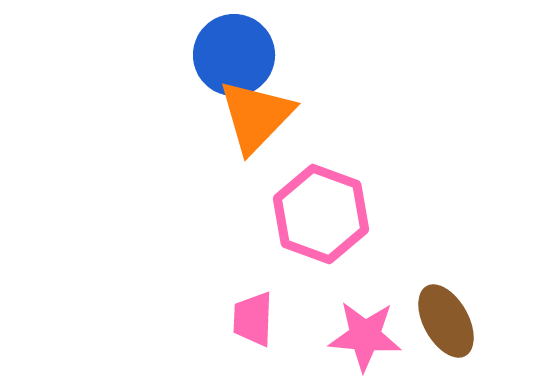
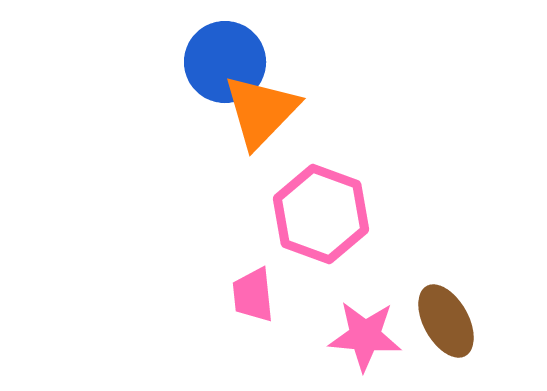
blue circle: moved 9 px left, 7 px down
orange triangle: moved 5 px right, 5 px up
pink trapezoid: moved 24 px up; rotated 8 degrees counterclockwise
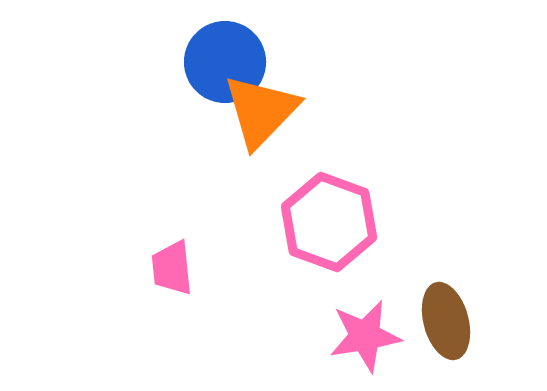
pink hexagon: moved 8 px right, 8 px down
pink trapezoid: moved 81 px left, 27 px up
brown ellipse: rotated 14 degrees clockwise
pink star: rotated 14 degrees counterclockwise
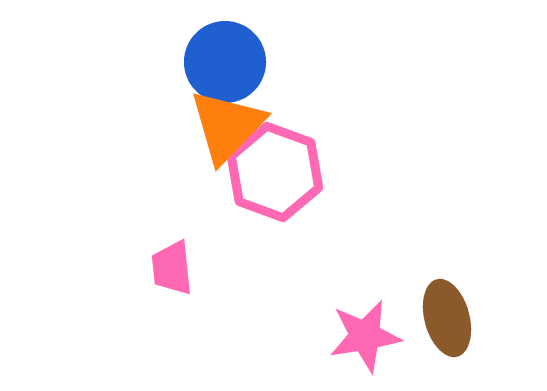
orange triangle: moved 34 px left, 15 px down
pink hexagon: moved 54 px left, 50 px up
brown ellipse: moved 1 px right, 3 px up
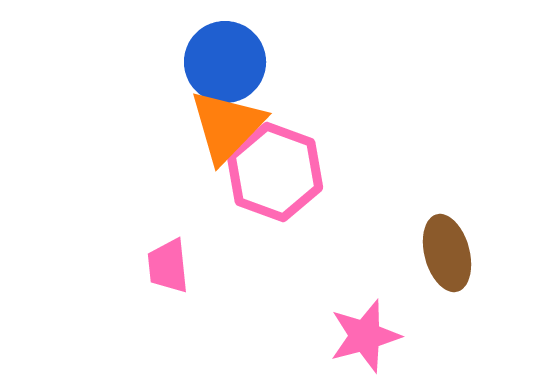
pink trapezoid: moved 4 px left, 2 px up
brown ellipse: moved 65 px up
pink star: rotated 6 degrees counterclockwise
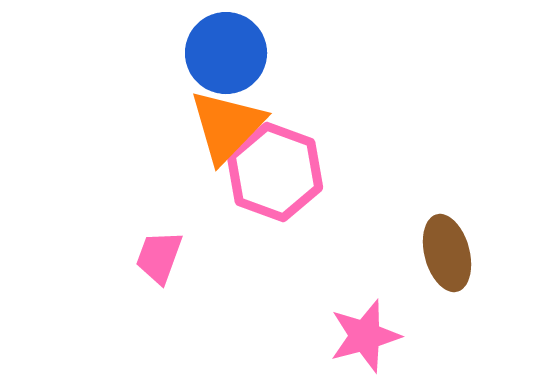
blue circle: moved 1 px right, 9 px up
pink trapezoid: moved 9 px left, 9 px up; rotated 26 degrees clockwise
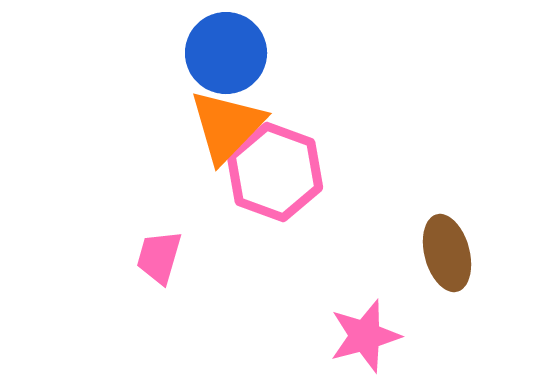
pink trapezoid: rotated 4 degrees counterclockwise
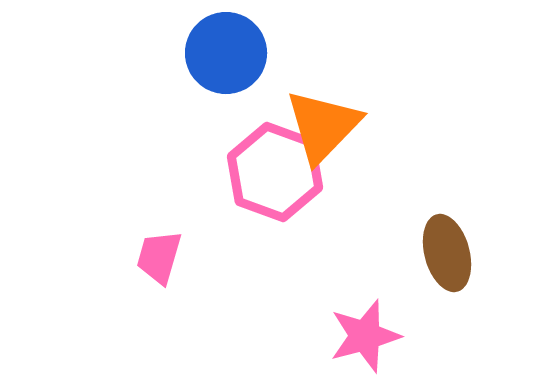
orange triangle: moved 96 px right
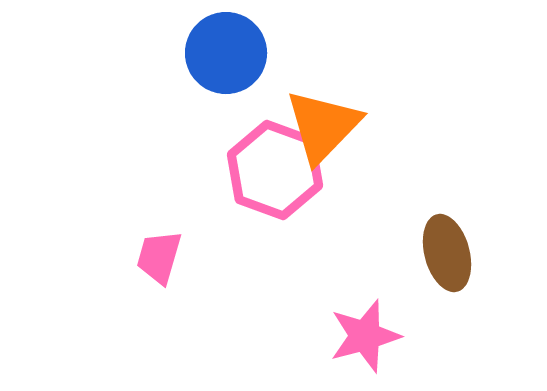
pink hexagon: moved 2 px up
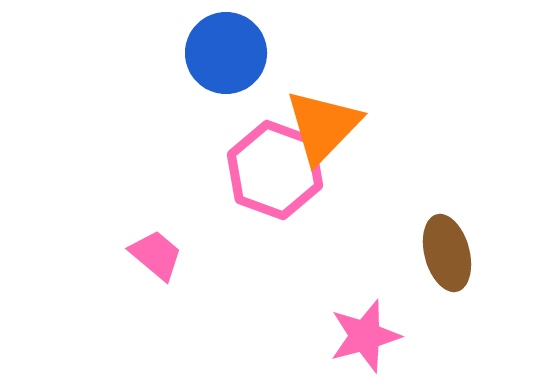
pink trapezoid: moved 3 px left, 2 px up; rotated 114 degrees clockwise
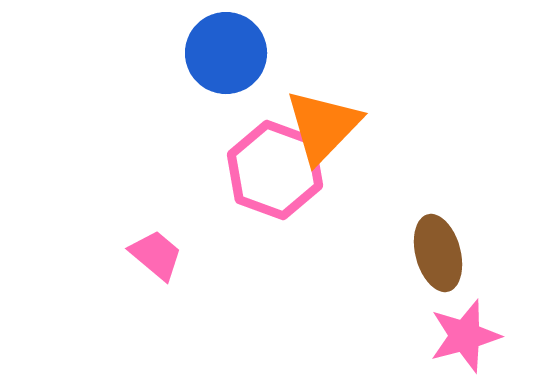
brown ellipse: moved 9 px left
pink star: moved 100 px right
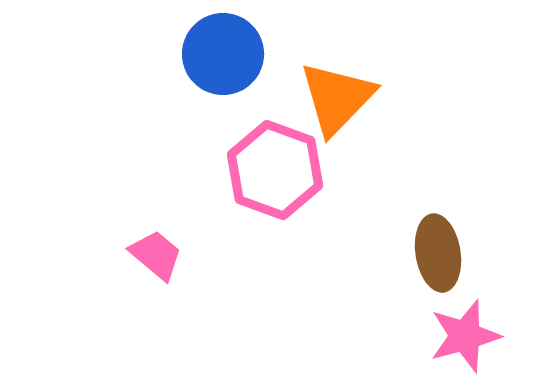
blue circle: moved 3 px left, 1 px down
orange triangle: moved 14 px right, 28 px up
brown ellipse: rotated 6 degrees clockwise
